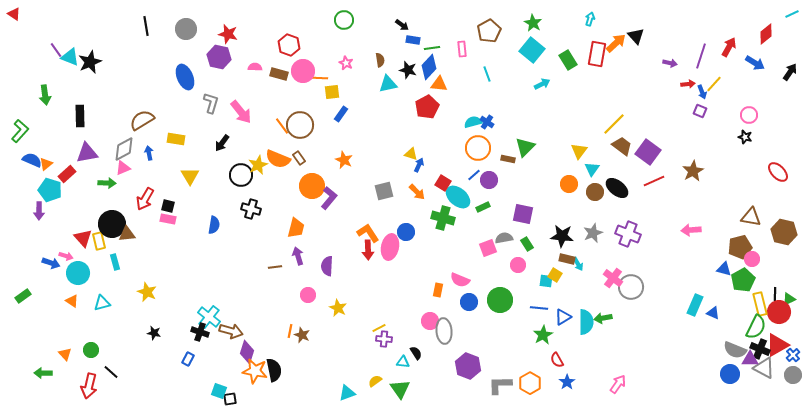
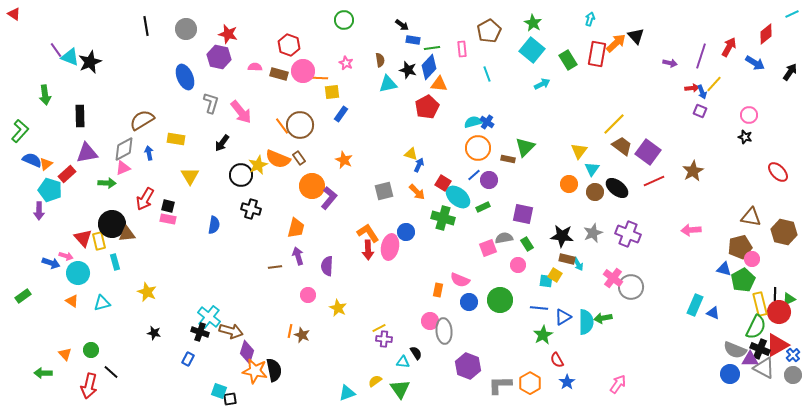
red arrow at (688, 84): moved 4 px right, 4 px down
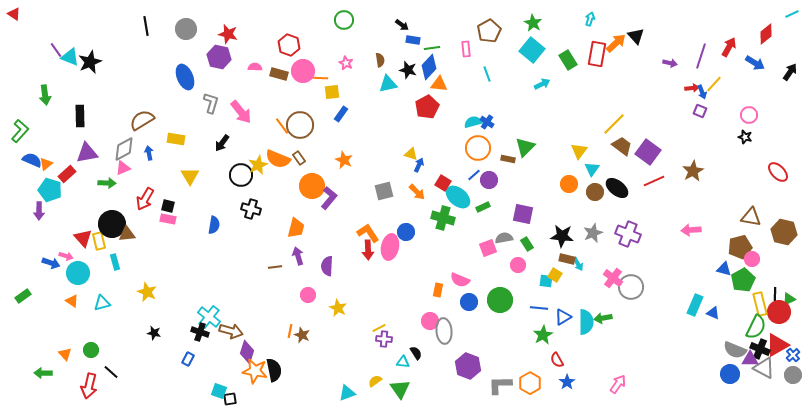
pink rectangle at (462, 49): moved 4 px right
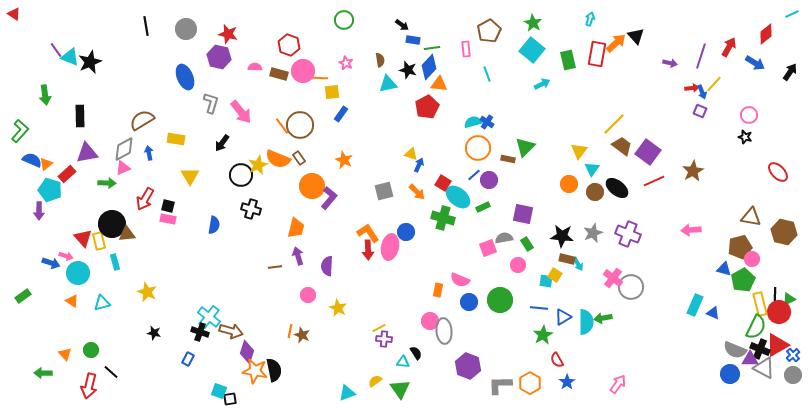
green rectangle at (568, 60): rotated 18 degrees clockwise
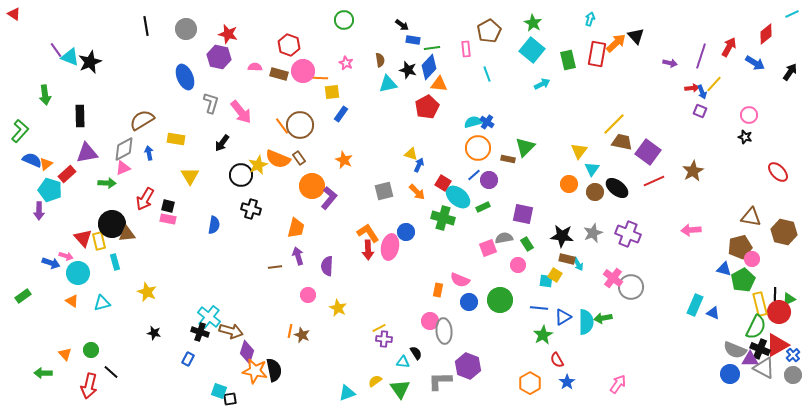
brown trapezoid at (622, 146): moved 4 px up; rotated 25 degrees counterclockwise
gray L-shape at (500, 385): moved 60 px left, 4 px up
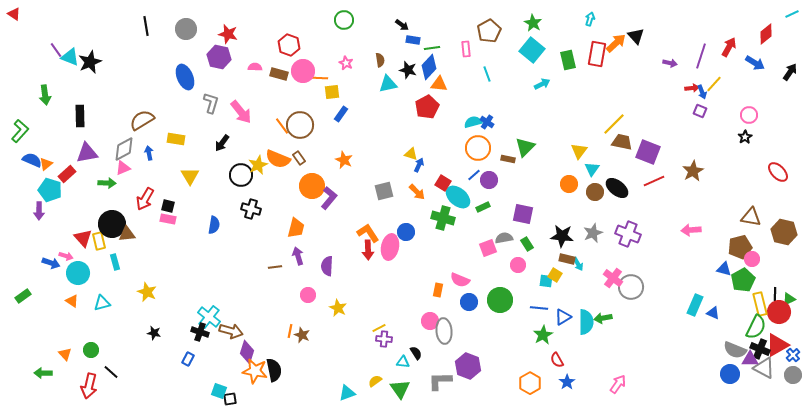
black star at (745, 137): rotated 24 degrees clockwise
purple square at (648, 152): rotated 15 degrees counterclockwise
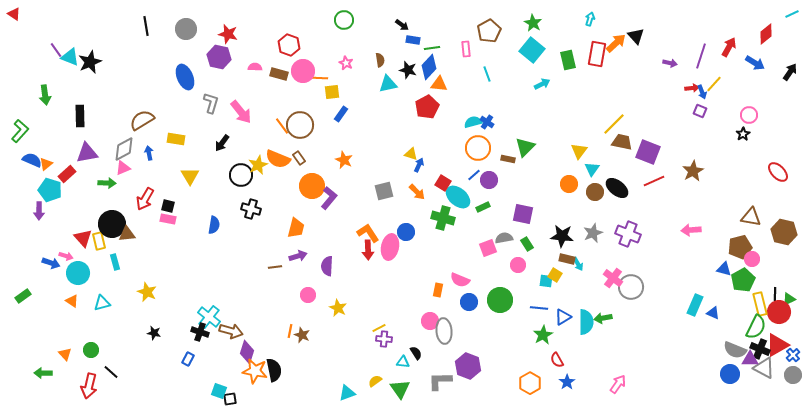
black star at (745, 137): moved 2 px left, 3 px up
purple arrow at (298, 256): rotated 90 degrees clockwise
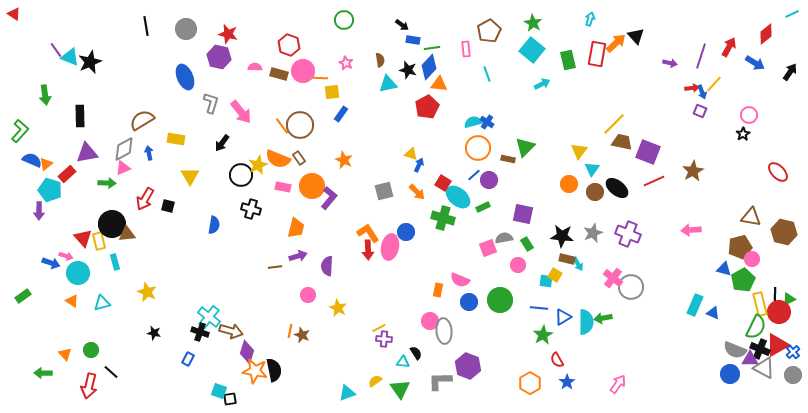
pink rectangle at (168, 219): moved 115 px right, 32 px up
blue cross at (793, 355): moved 3 px up
